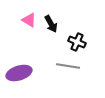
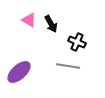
purple ellipse: moved 1 px up; rotated 25 degrees counterclockwise
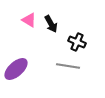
purple ellipse: moved 3 px left, 3 px up
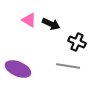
black arrow: rotated 36 degrees counterclockwise
purple ellipse: moved 2 px right; rotated 65 degrees clockwise
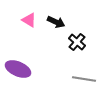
black arrow: moved 5 px right, 2 px up
black cross: rotated 18 degrees clockwise
gray line: moved 16 px right, 13 px down
